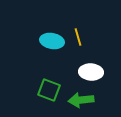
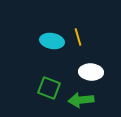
green square: moved 2 px up
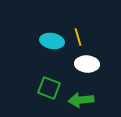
white ellipse: moved 4 px left, 8 px up
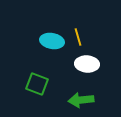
green square: moved 12 px left, 4 px up
